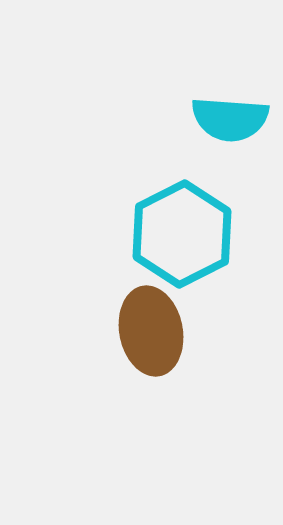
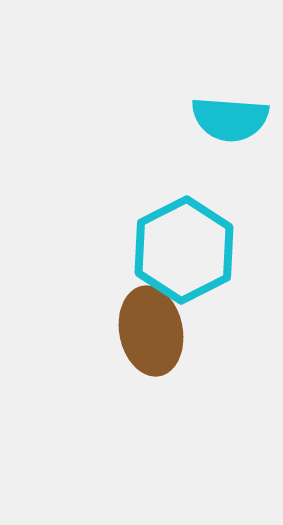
cyan hexagon: moved 2 px right, 16 px down
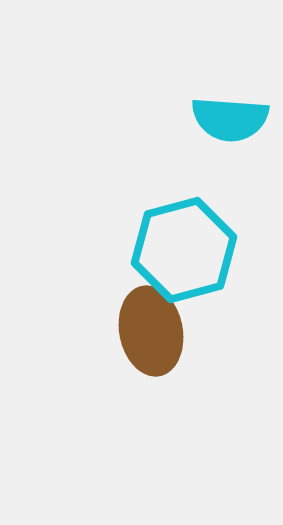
cyan hexagon: rotated 12 degrees clockwise
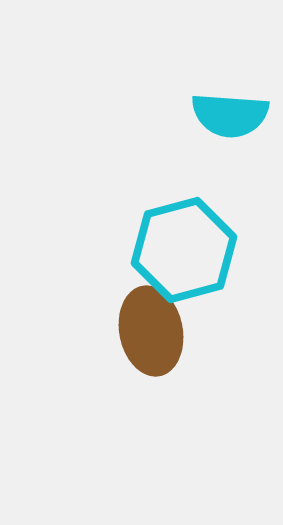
cyan semicircle: moved 4 px up
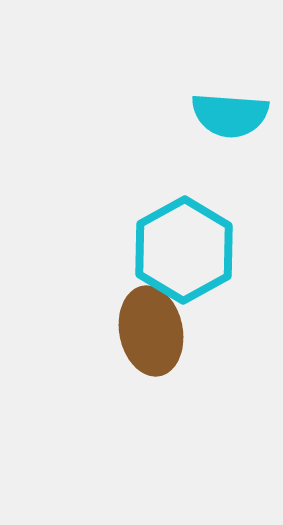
cyan hexagon: rotated 14 degrees counterclockwise
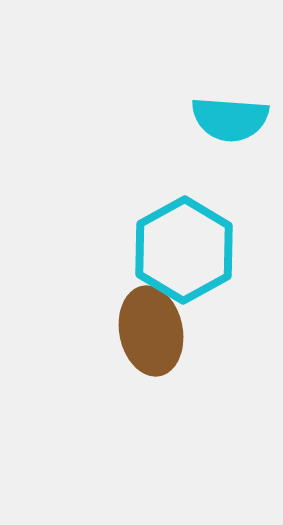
cyan semicircle: moved 4 px down
